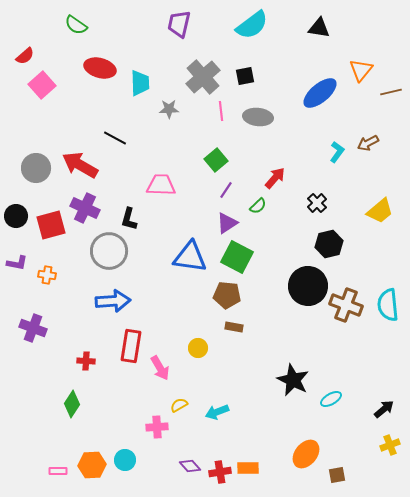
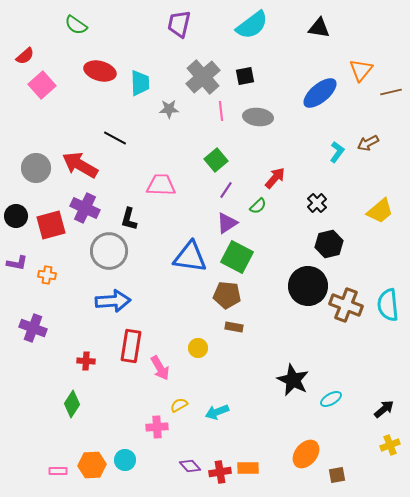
red ellipse at (100, 68): moved 3 px down
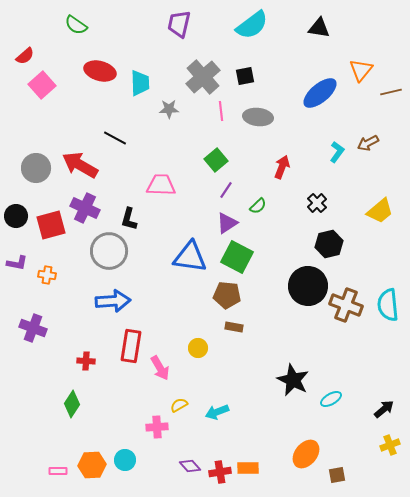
red arrow at (275, 178): moved 7 px right, 11 px up; rotated 20 degrees counterclockwise
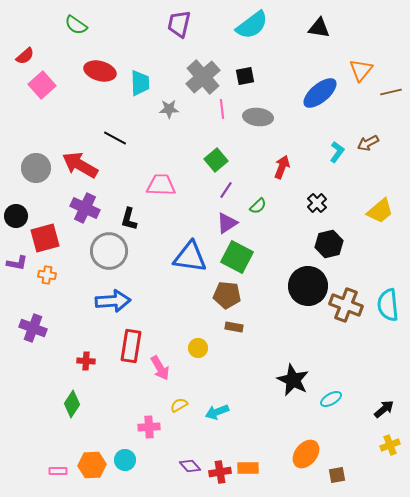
pink line at (221, 111): moved 1 px right, 2 px up
red square at (51, 225): moved 6 px left, 13 px down
pink cross at (157, 427): moved 8 px left
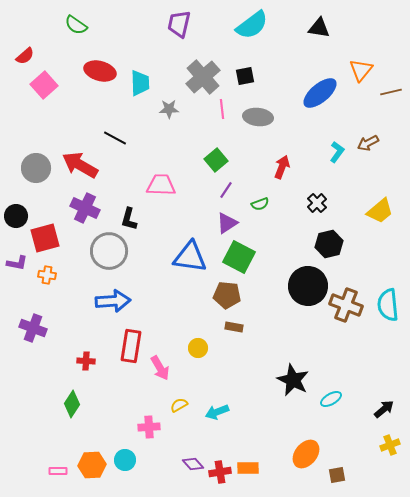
pink square at (42, 85): moved 2 px right
green semicircle at (258, 206): moved 2 px right, 2 px up; rotated 24 degrees clockwise
green square at (237, 257): moved 2 px right
purple diamond at (190, 466): moved 3 px right, 2 px up
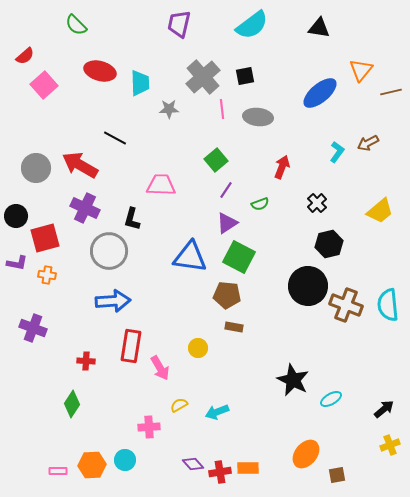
green semicircle at (76, 25): rotated 10 degrees clockwise
black L-shape at (129, 219): moved 3 px right
